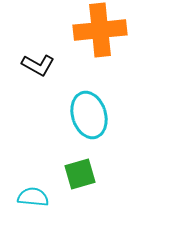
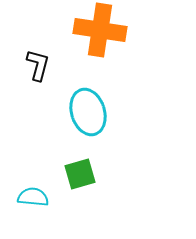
orange cross: rotated 15 degrees clockwise
black L-shape: rotated 104 degrees counterclockwise
cyan ellipse: moved 1 px left, 3 px up
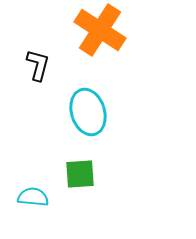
orange cross: rotated 24 degrees clockwise
green square: rotated 12 degrees clockwise
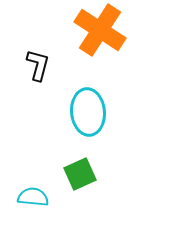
cyan ellipse: rotated 12 degrees clockwise
green square: rotated 20 degrees counterclockwise
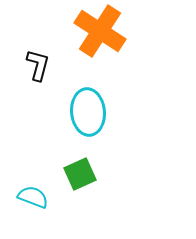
orange cross: moved 1 px down
cyan semicircle: rotated 16 degrees clockwise
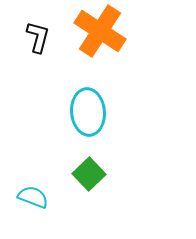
black L-shape: moved 28 px up
green square: moved 9 px right; rotated 20 degrees counterclockwise
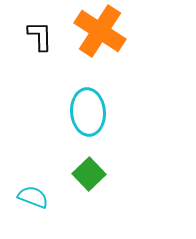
black L-shape: moved 2 px right, 1 px up; rotated 16 degrees counterclockwise
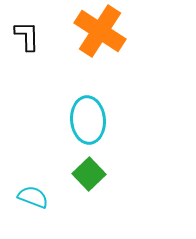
black L-shape: moved 13 px left
cyan ellipse: moved 8 px down
